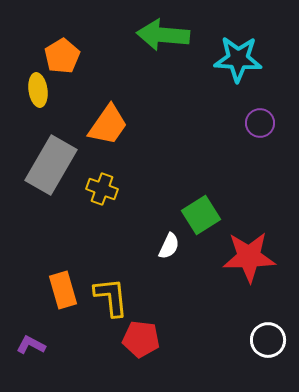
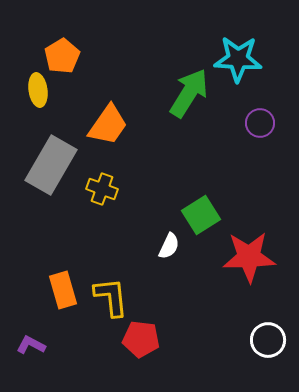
green arrow: moved 26 px right, 58 px down; rotated 117 degrees clockwise
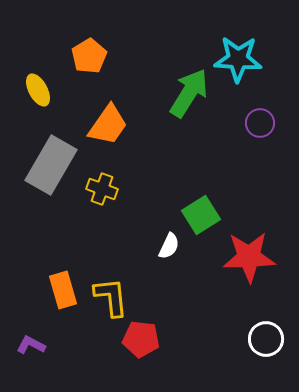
orange pentagon: moved 27 px right
yellow ellipse: rotated 20 degrees counterclockwise
white circle: moved 2 px left, 1 px up
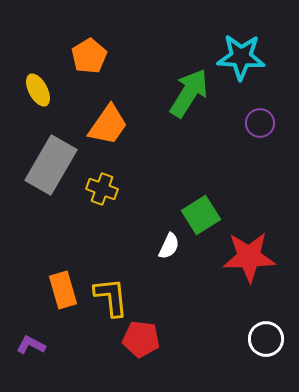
cyan star: moved 3 px right, 2 px up
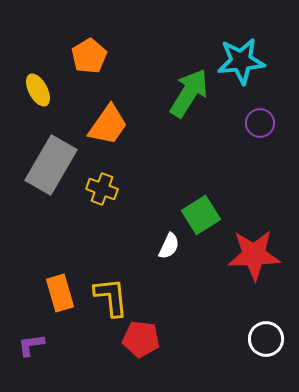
cyan star: moved 4 px down; rotated 9 degrees counterclockwise
red star: moved 5 px right, 2 px up
orange rectangle: moved 3 px left, 3 px down
purple L-shape: rotated 36 degrees counterclockwise
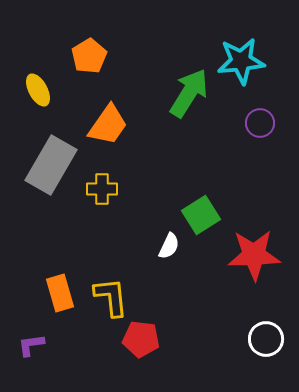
yellow cross: rotated 20 degrees counterclockwise
